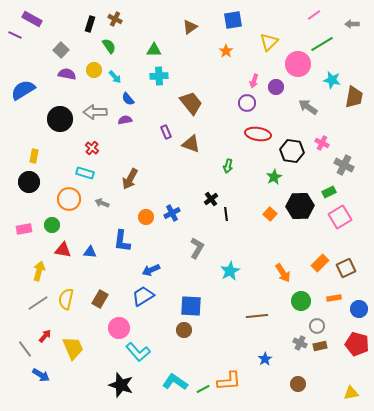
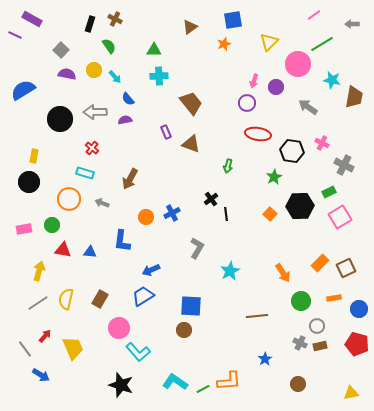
orange star at (226, 51): moved 2 px left, 7 px up; rotated 16 degrees clockwise
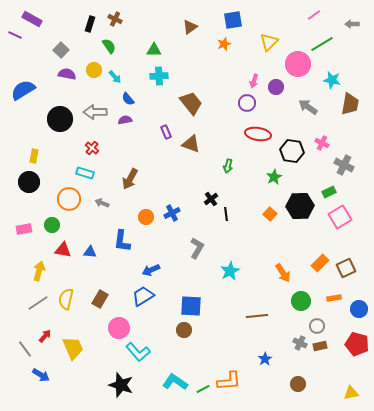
brown trapezoid at (354, 97): moved 4 px left, 7 px down
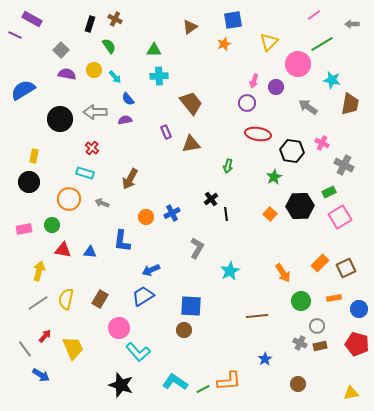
brown triangle at (191, 144): rotated 30 degrees counterclockwise
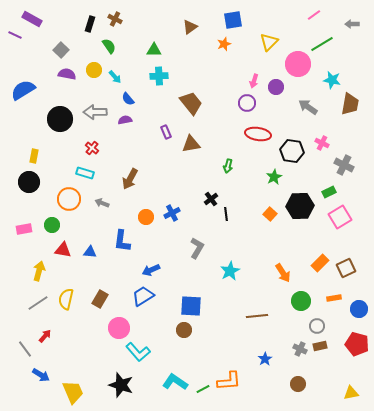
gray cross at (300, 343): moved 6 px down
yellow trapezoid at (73, 348): moved 44 px down
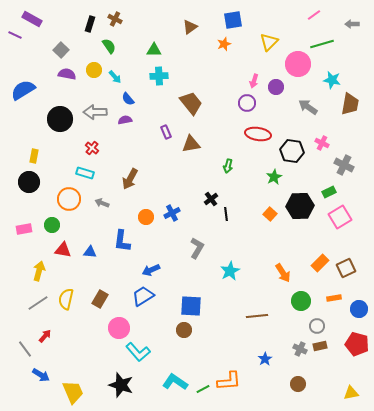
green line at (322, 44): rotated 15 degrees clockwise
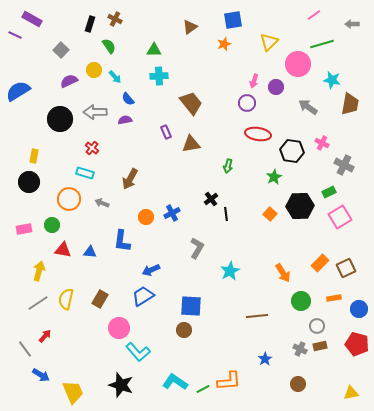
purple semicircle at (67, 74): moved 2 px right, 7 px down; rotated 36 degrees counterclockwise
blue semicircle at (23, 90): moved 5 px left, 1 px down
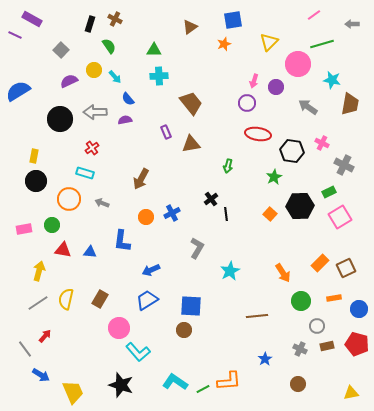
red cross at (92, 148): rotated 16 degrees clockwise
brown arrow at (130, 179): moved 11 px right
black circle at (29, 182): moved 7 px right, 1 px up
blue trapezoid at (143, 296): moved 4 px right, 4 px down
brown rectangle at (320, 346): moved 7 px right
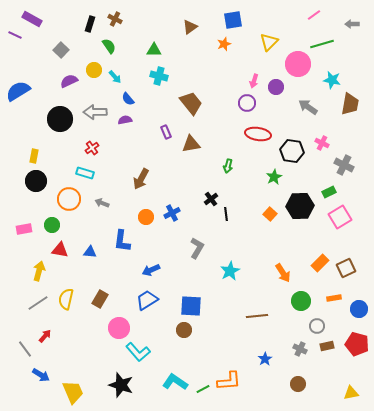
cyan cross at (159, 76): rotated 18 degrees clockwise
red triangle at (63, 250): moved 3 px left
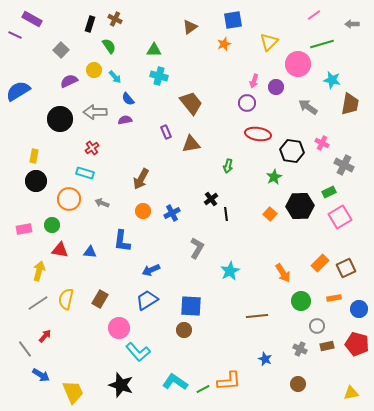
orange circle at (146, 217): moved 3 px left, 6 px up
blue star at (265, 359): rotated 16 degrees counterclockwise
